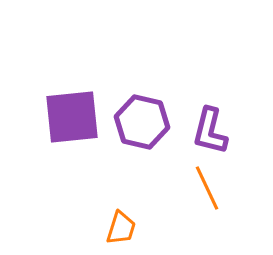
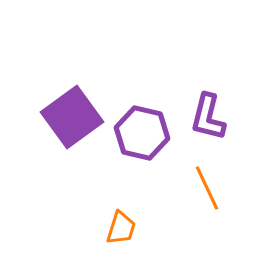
purple square: rotated 30 degrees counterclockwise
purple hexagon: moved 11 px down
purple L-shape: moved 2 px left, 14 px up
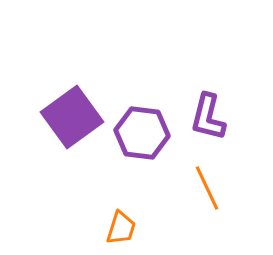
purple hexagon: rotated 6 degrees counterclockwise
